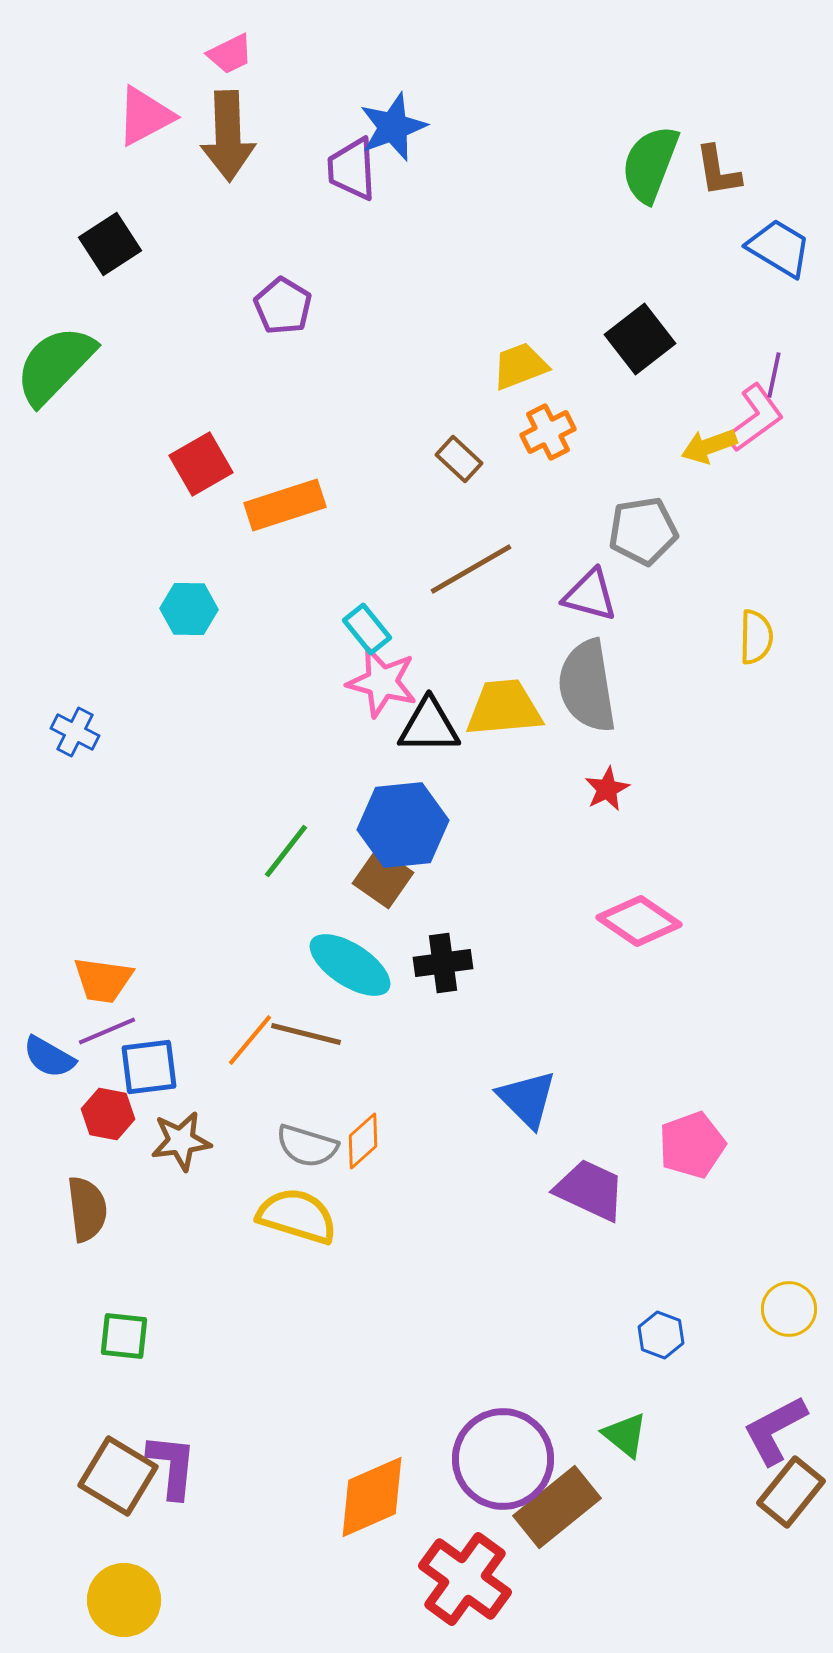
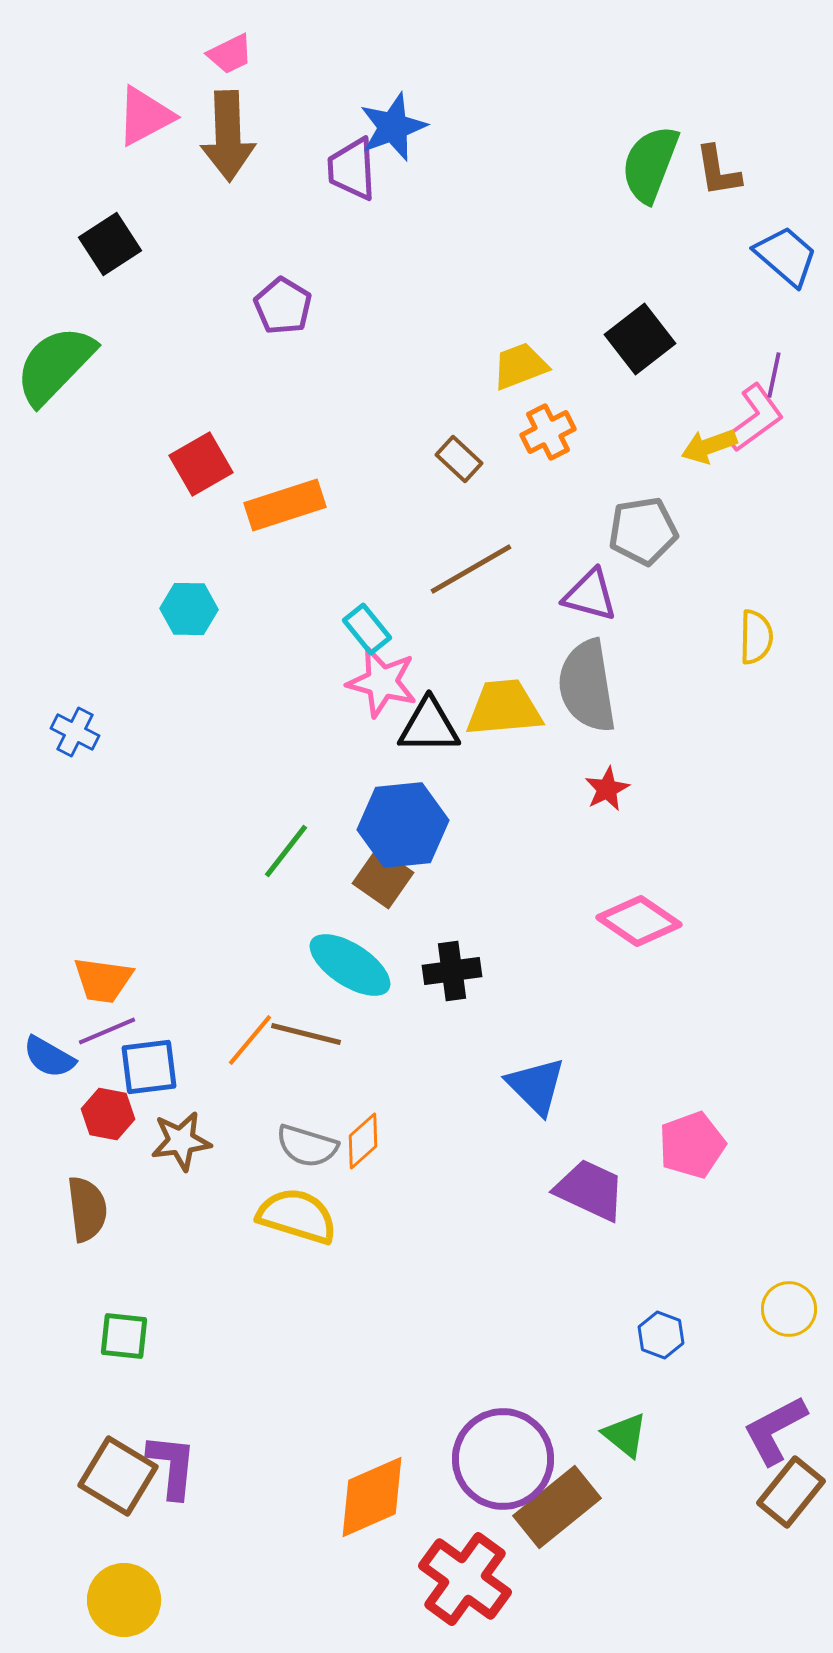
blue trapezoid at (779, 248): moved 7 px right, 8 px down; rotated 10 degrees clockwise
black cross at (443, 963): moved 9 px right, 8 px down
blue triangle at (527, 1099): moved 9 px right, 13 px up
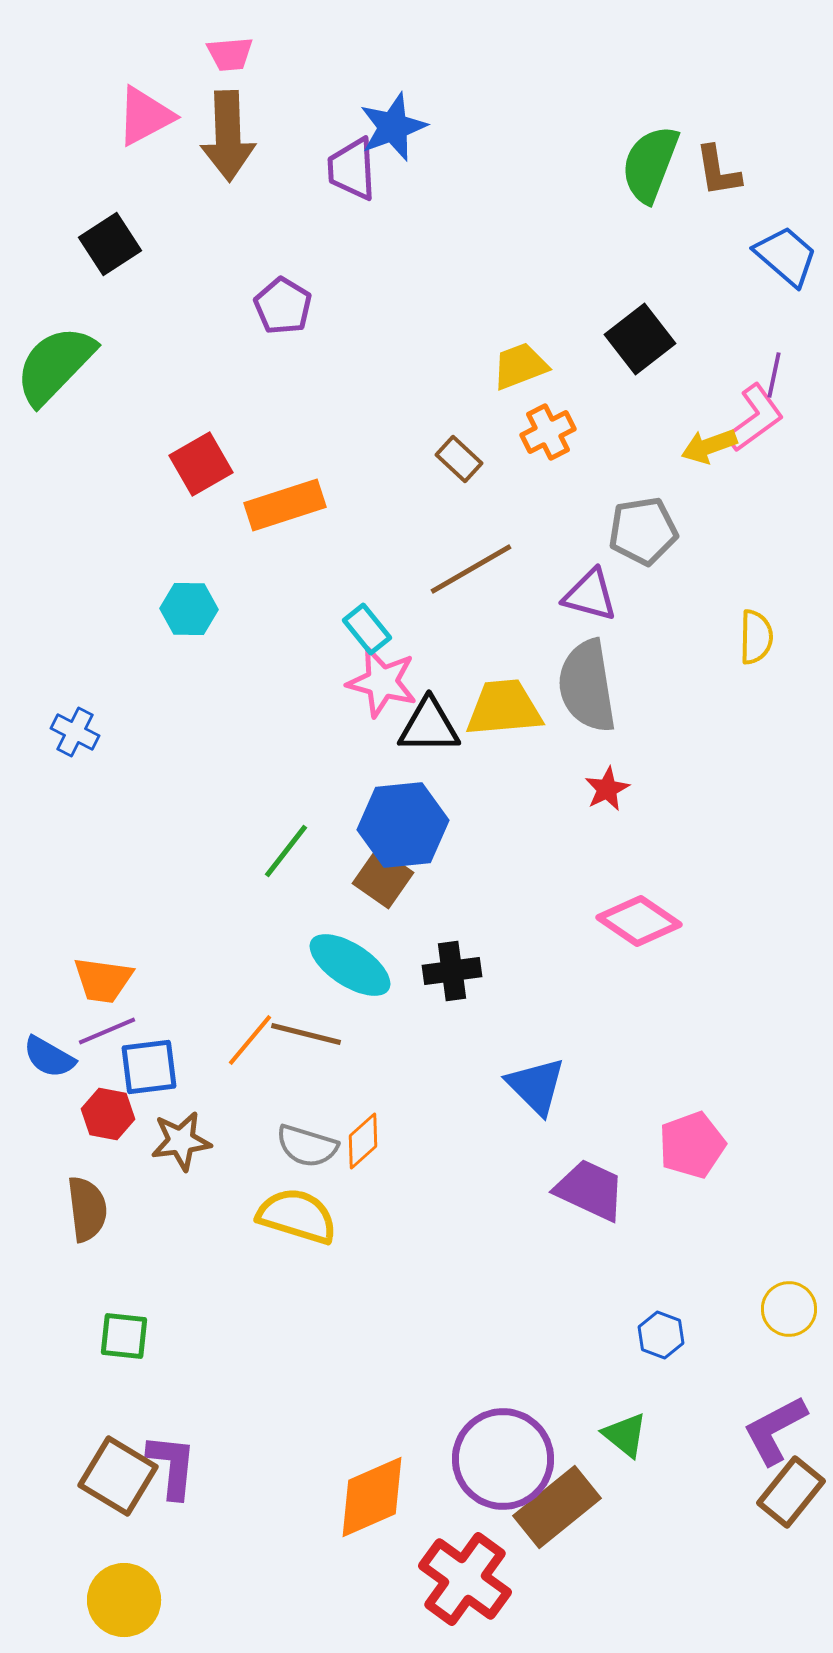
pink trapezoid at (230, 54): rotated 21 degrees clockwise
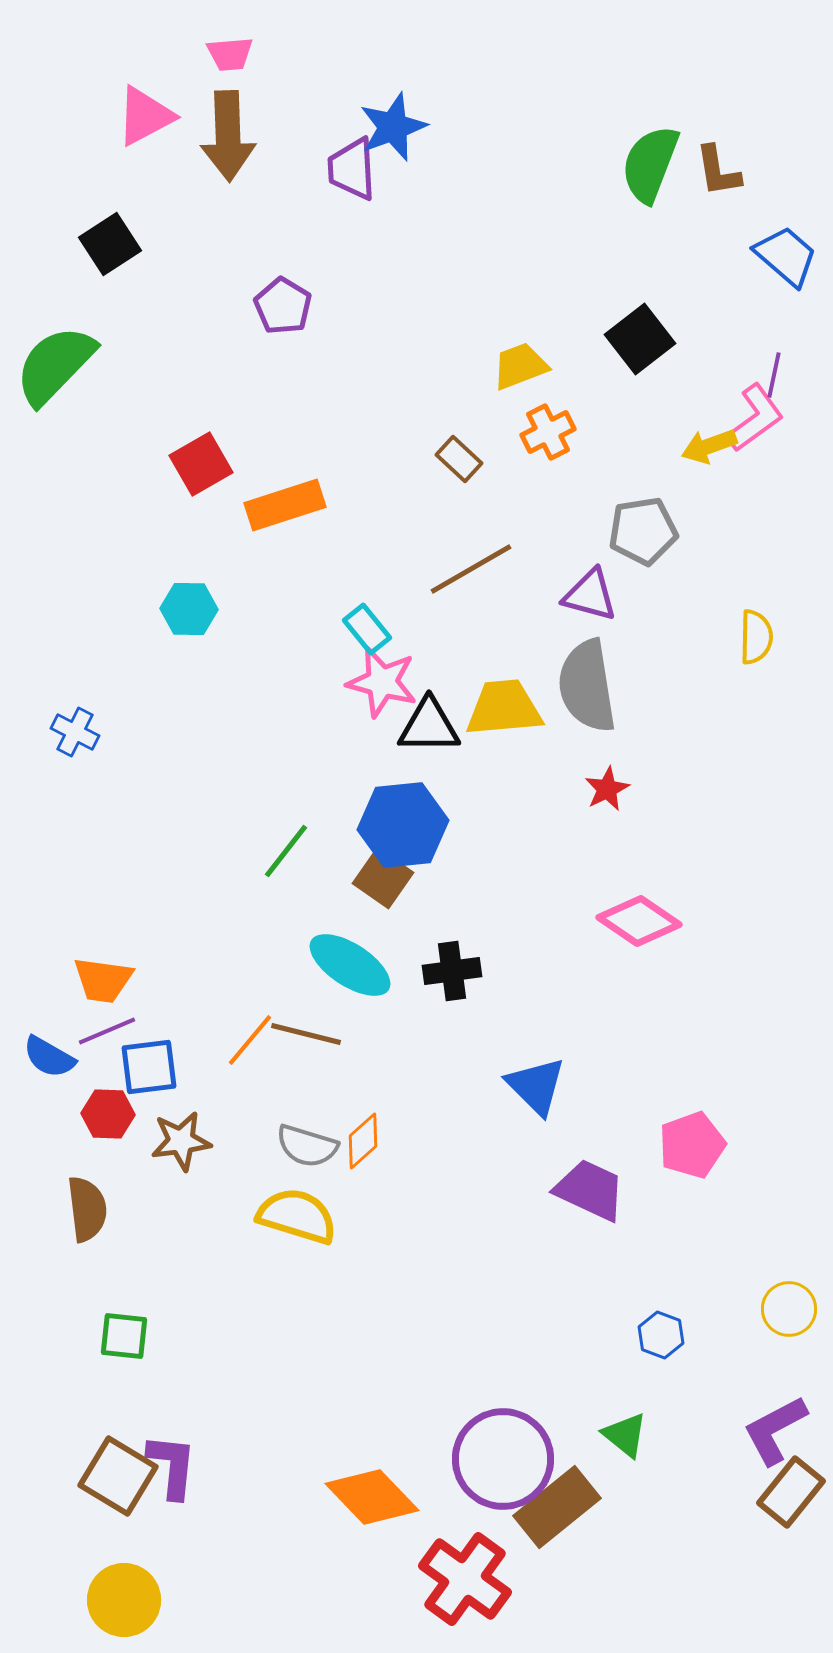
red hexagon at (108, 1114): rotated 9 degrees counterclockwise
orange diamond at (372, 1497): rotated 70 degrees clockwise
